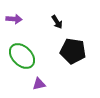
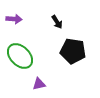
green ellipse: moved 2 px left
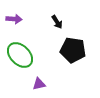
black pentagon: moved 1 px up
green ellipse: moved 1 px up
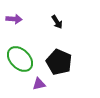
black pentagon: moved 14 px left, 12 px down; rotated 15 degrees clockwise
green ellipse: moved 4 px down
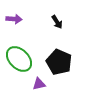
green ellipse: moved 1 px left
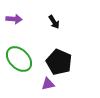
black arrow: moved 3 px left
purple triangle: moved 9 px right
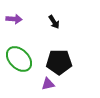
black pentagon: rotated 25 degrees counterclockwise
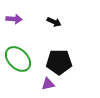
black arrow: rotated 32 degrees counterclockwise
green ellipse: moved 1 px left
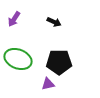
purple arrow: rotated 119 degrees clockwise
green ellipse: rotated 24 degrees counterclockwise
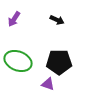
black arrow: moved 3 px right, 2 px up
green ellipse: moved 2 px down
purple triangle: rotated 32 degrees clockwise
